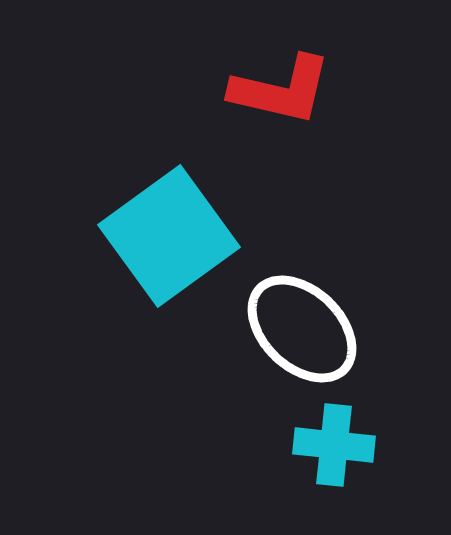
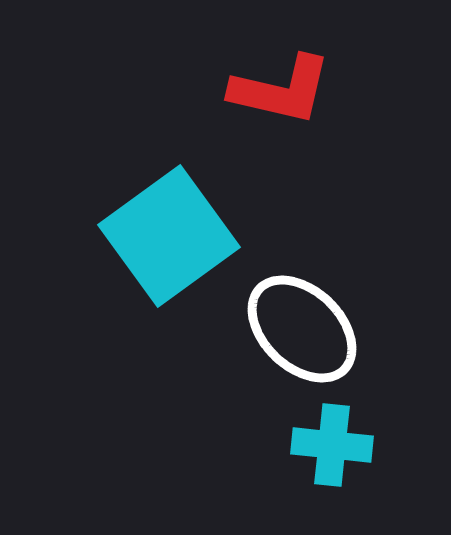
cyan cross: moved 2 px left
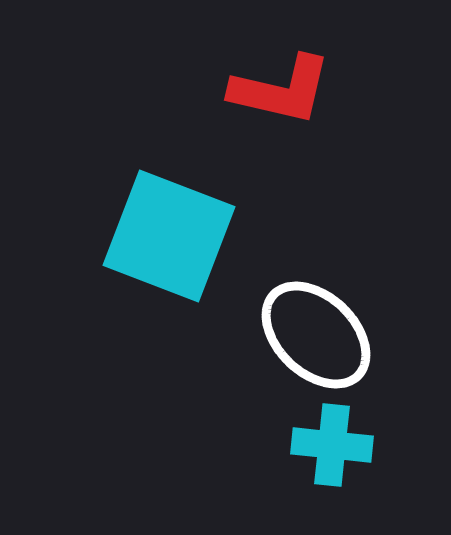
cyan square: rotated 33 degrees counterclockwise
white ellipse: moved 14 px right, 6 px down
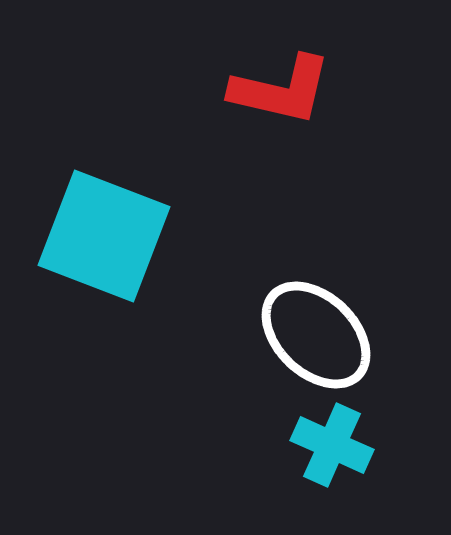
cyan square: moved 65 px left
cyan cross: rotated 18 degrees clockwise
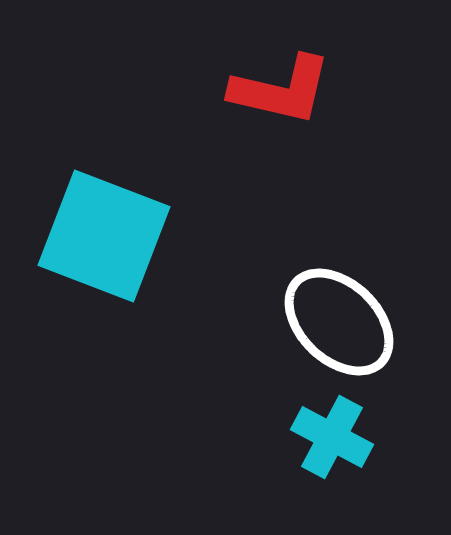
white ellipse: moved 23 px right, 13 px up
cyan cross: moved 8 px up; rotated 4 degrees clockwise
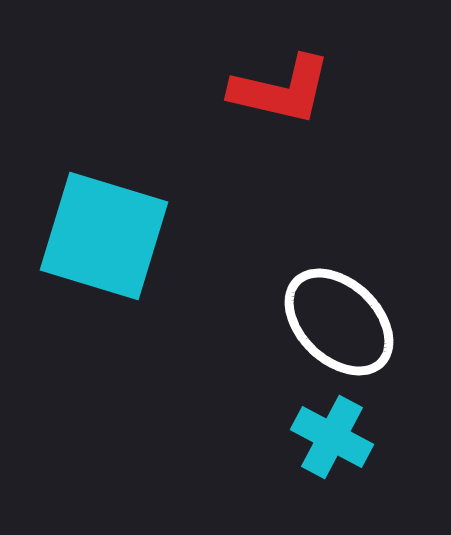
cyan square: rotated 4 degrees counterclockwise
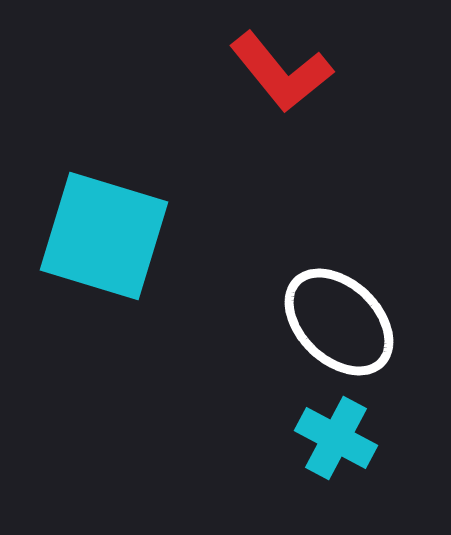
red L-shape: moved 18 px up; rotated 38 degrees clockwise
cyan cross: moved 4 px right, 1 px down
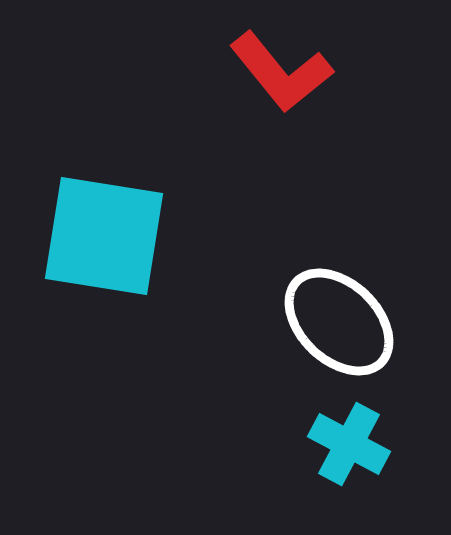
cyan square: rotated 8 degrees counterclockwise
cyan cross: moved 13 px right, 6 px down
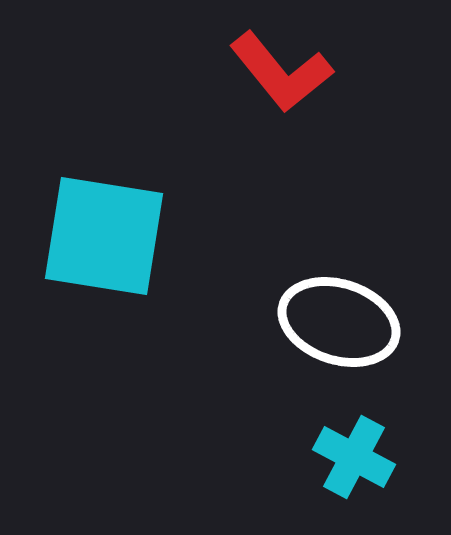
white ellipse: rotated 26 degrees counterclockwise
cyan cross: moved 5 px right, 13 px down
